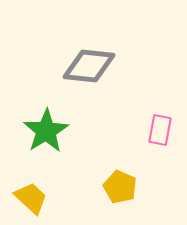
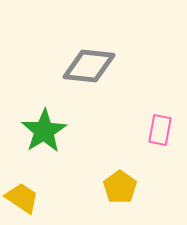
green star: moved 2 px left
yellow pentagon: rotated 12 degrees clockwise
yellow trapezoid: moved 9 px left; rotated 9 degrees counterclockwise
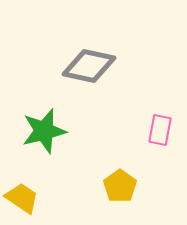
gray diamond: rotated 6 degrees clockwise
green star: rotated 18 degrees clockwise
yellow pentagon: moved 1 px up
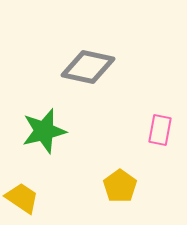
gray diamond: moved 1 px left, 1 px down
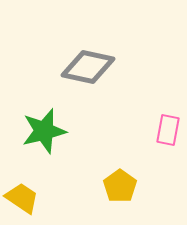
pink rectangle: moved 8 px right
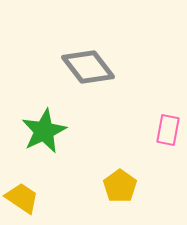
gray diamond: rotated 40 degrees clockwise
green star: rotated 12 degrees counterclockwise
